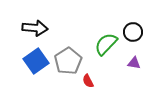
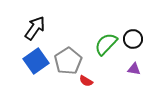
black arrow: rotated 60 degrees counterclockwise
black circle: moved 7 px down
purple triangle: moved 6 px down
red semicircle: moved 2 px left; rotated 32 degrees counterclockwise
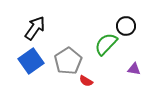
black circle: moved 7 px left, 13 px up
blue square: moved 5 px left
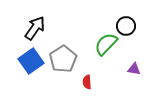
gray pentagon: moved 5 px left, 2 px up
red semicircle: moved 1 px right, 1 px down; rotated 56 degrees clockwise
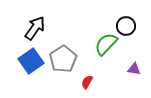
red semicircle: rotated 32 degrees clockwise
